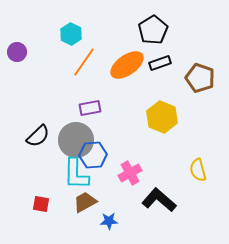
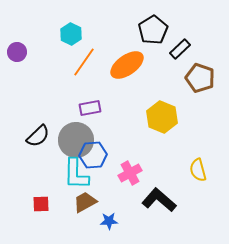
black rectangle: moved 20 px right, 14 px up; rotated 25 degrees counterclockwise
red square: rotated 12 degrees counterclockwise
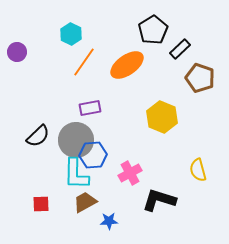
black L-shape: rotated 24 degrees counterclockwise
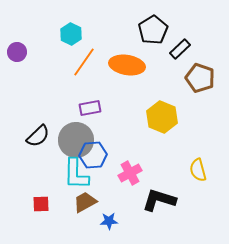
orange ellipse: rotated 44 degrees clockwise
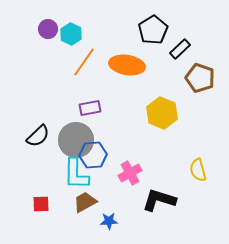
purple circle: moved 31 px right, 23 px up
yellow hexagon: moved 4 px up
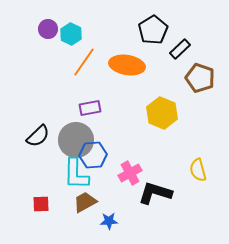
black L-shape: moved 4 px left, 7 px up
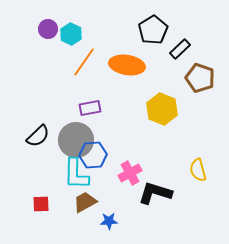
yellow hexagon: moved 4 px up
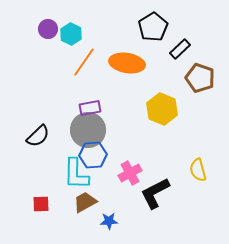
black pentagon: moved 3 px up
orange ellipse: moved 2 px up
gray circle: moved 12 px right, 10 px up
black L-shape: rotated 44 degrees counterclockwise
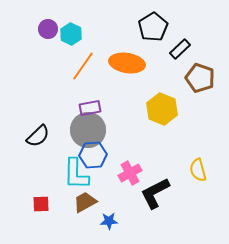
orange line: moved 1 px left, 4 px down
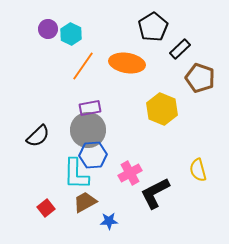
red square: moved 5 px right, 4 px down; rotated 36 degrees counterclockwise
